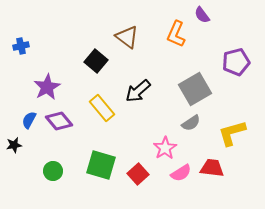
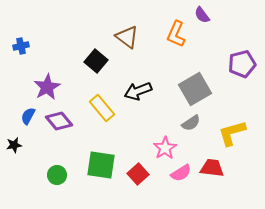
purple pentagon: moved 6 px right, 2 px down
black arrow: rotated 20 degrees clockwise
blue semicircle: moved 1 px left, 4 px up
green square: rotated 8 degrees counterclockwise
green circle: moved 4 px right, 4 px down
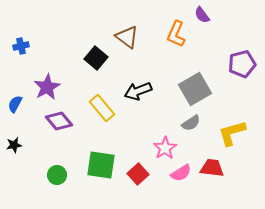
black square: moved 3 px up
blue semicircle: moved 13 px left, 12 px up
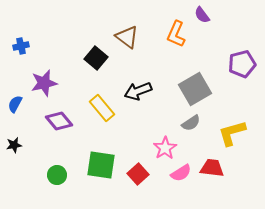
purple star: moved 3 px left, 4 px up; rotated 16 degrees clockwise
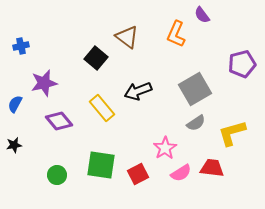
gray semicircle: moved 5 px right
red square: rotated 15 degrees clockwise
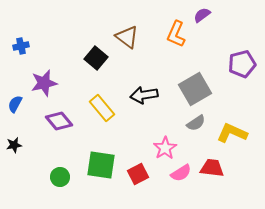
purple semicircle: rotated 90 degrees clockwise
black arrow: moved 6 px right, 4 px down; rotated 12 degrees clockwise
yellow L-shape: rotated 40 degrees clockwise
green circle: moved 3 px right, 2 px down
